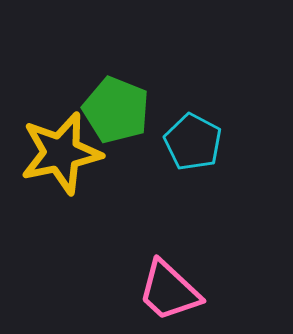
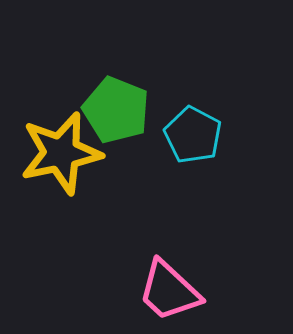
cyan pentagon: moved 7 px up
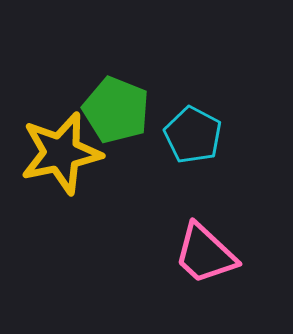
pink trapezoid: moved 36 px right, 37 px up
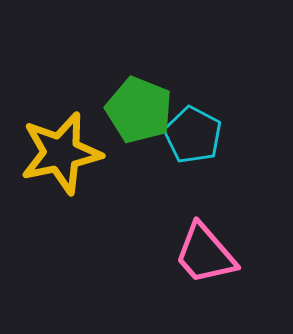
green pentagon: moved 23 px right
pink trapezoid: rotated 6 degrees clockwise
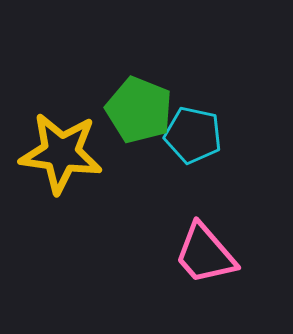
cyan pentagon: rotated 16 degrees counterclockwise
yellow star: rotated 20 degrees clockwise
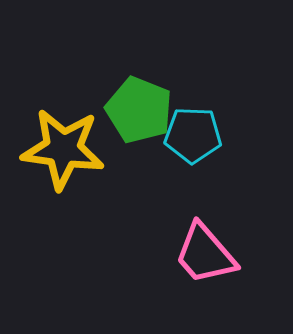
cyan pentagon: rotated 10 degrees counterclockwise
yellow star: moved 2 px right, 4 px up
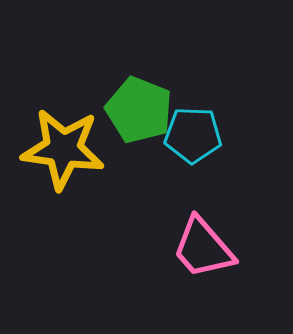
pink trapezoid: moved 2 px left, 6 px up
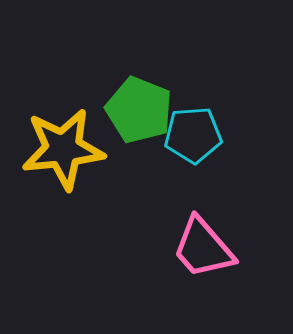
cyan pentagon: rotated 6 degrees counterclockwise
yellow star: rotated 14 degrees counterclockwise
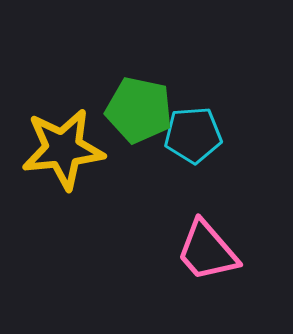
green pentagon: rotated 10 degrees counterclockwise
pink trapezoid: moved 4 px right, 3 px down
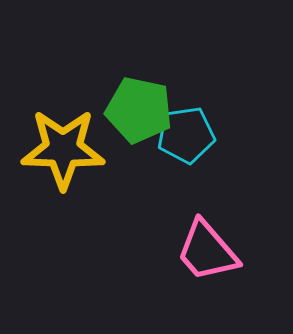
cyan pentagon: moved 7 px left; rotated 4 degrees counterclockwise
yellow star: rotated 8 degrees clockwise
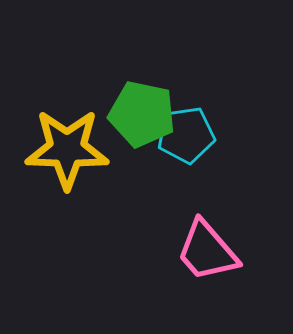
green pentagon: moved 3 px right, 4 px down
yellow star: moved 4 px right
